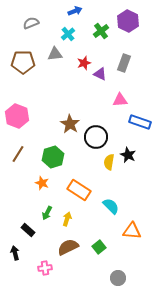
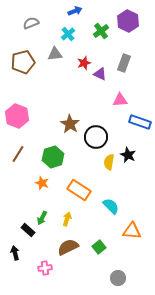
brown pentagon: rotated 15 degrees counterclockwise
green arrow: moved 5 px left, 5 px down
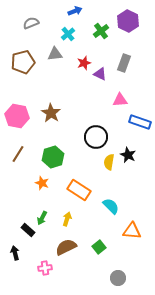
pink hexagon: rotated 10 degrees counterclockwise
brown star: moved 19 px left, 11 px up
brown semicircle: moved 2 px left
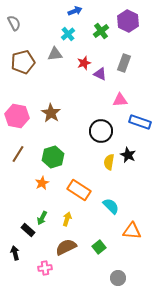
gray semicircle: moved 17 px left; rotated 84 degrees clockwise
black circle: moved 5 px right, 6 px up
orange star: rotated 24 degrees clockwise
